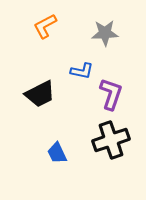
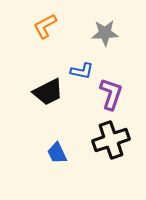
black trapezoid: moved 8 px right, 2 px up
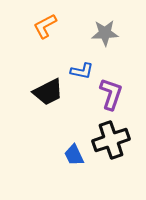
blue trapezoid: moved 17 px right, 2 px down
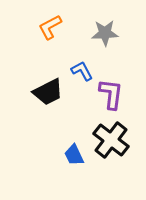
orange L-shape: moved 5 px right, 1 px down
blue L-shape: rotated 130 degrees counterclockwise
purple L-shape: rotated 12 degrees counterclockwise
black cross: rotated 33 degrees counterclockwise
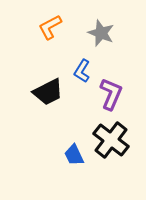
gray star: moved 4 px left; rotated 24 degrees clockwise
blue L-shape: rotated 120 degrees counterclockwise
purple L-shape: rotated 16 degrees clockwise
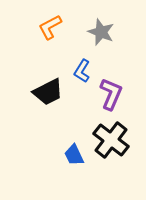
gray star: moved 1 px up
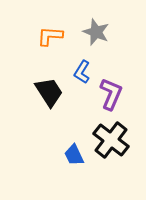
orange L-shape: moved 9 px down; rotated 32 degrees clockwise
gray star: moved 5 px left
blue L-shape: moved 1 px down
black trapezoid: moved 1 px right; rotated 96 degrees counterclockwise
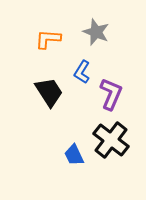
orange L-shape: moved 2 px left, 3 px down
